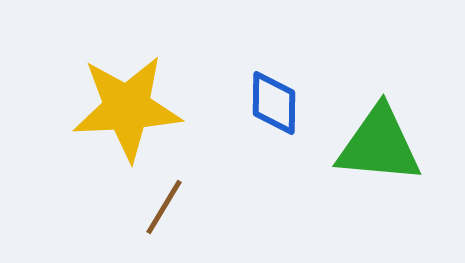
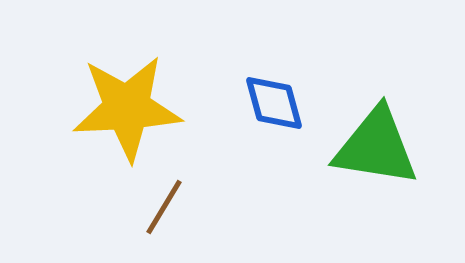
blue diamond: rotated 16 degrees counterclockwise
green triangle: moved 3 px left, 2 px down; rotated 4 degrees clockwise
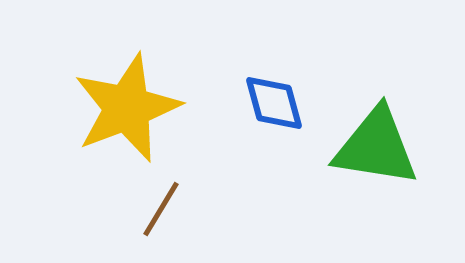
yellow star: rotated 18 degrees counterclockwise
brown line: moved 3 px left, 2 px down
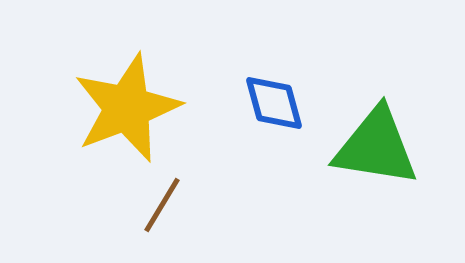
brown line: moved 1 px right, 4 px up
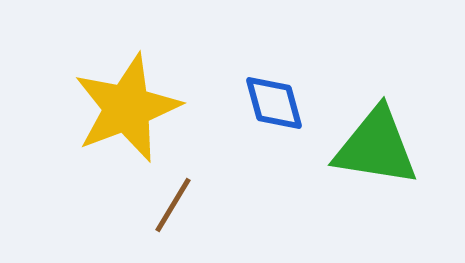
brown line: moved 11 px right
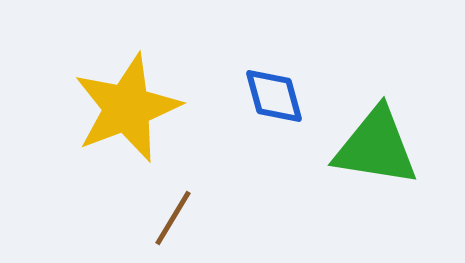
blue diamond: moved 7 px up
brown line: moved 13 px down
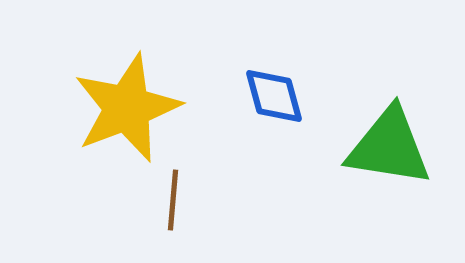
green triangle: moved 13 px right
brown line: moved 18 px up; rotated 26 degrees counterclockwise
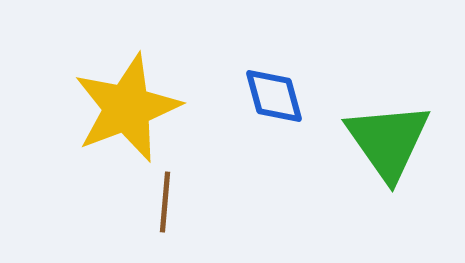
green triangle: moved 1 px left, 6 px up; rotated 46 degrees clockwise
brown line: moved 8 px left, 2 px down
